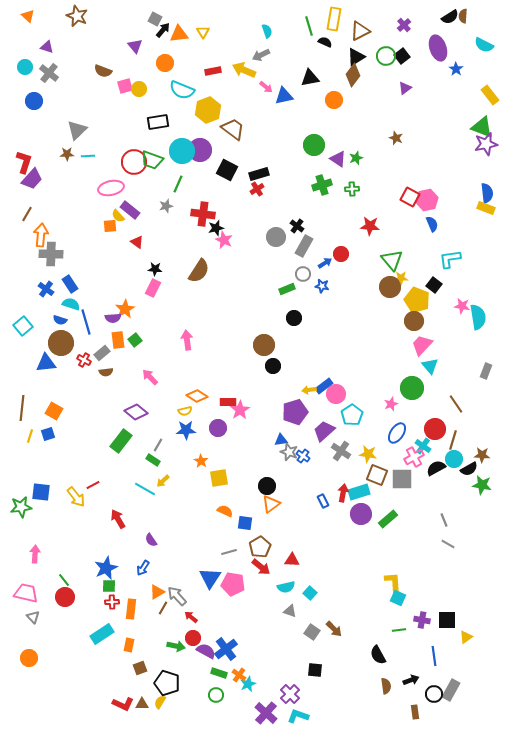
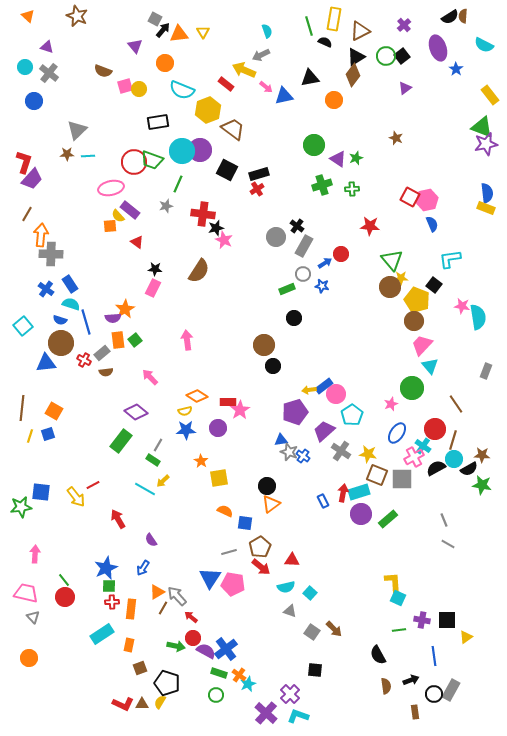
red rectangle at (213, 71): moved 13 px right, 13 px down; rotated 49 degrees clockwise
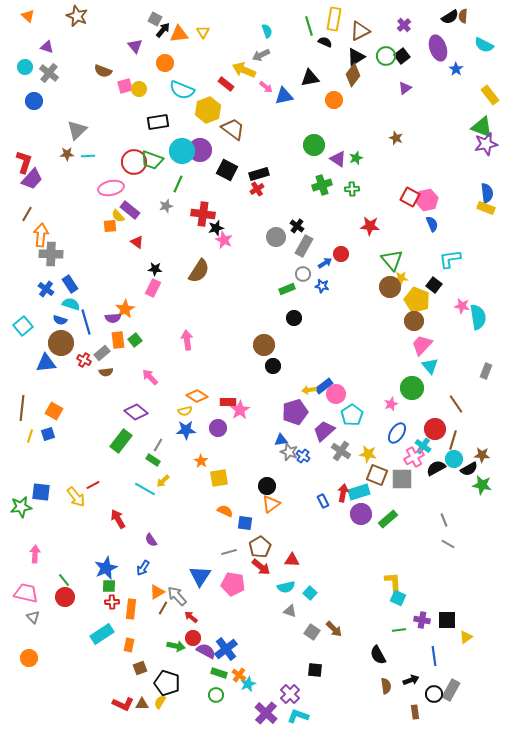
blue triangle at (210, 578): moved 10 px left, 2 px up
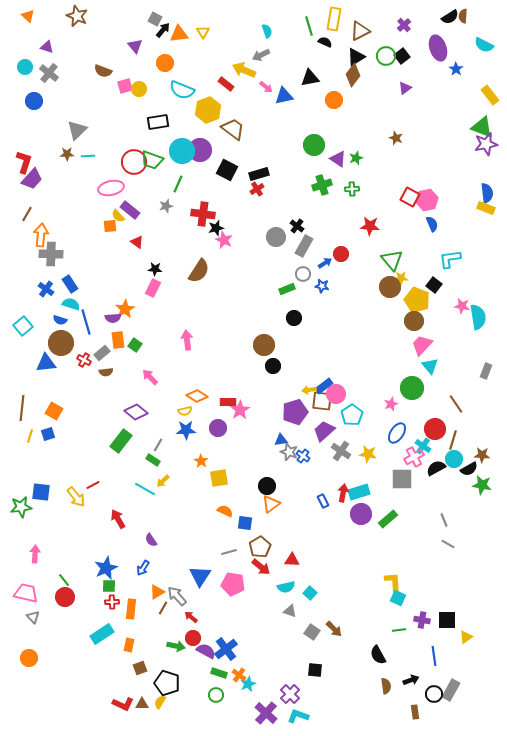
green square at (135, 340): moved 5 px down; rotated 16 degrees counterclockwise
brown square at (377, 475): moved 55 px left, 74 px up; rotated 15 degrees counterclockwise
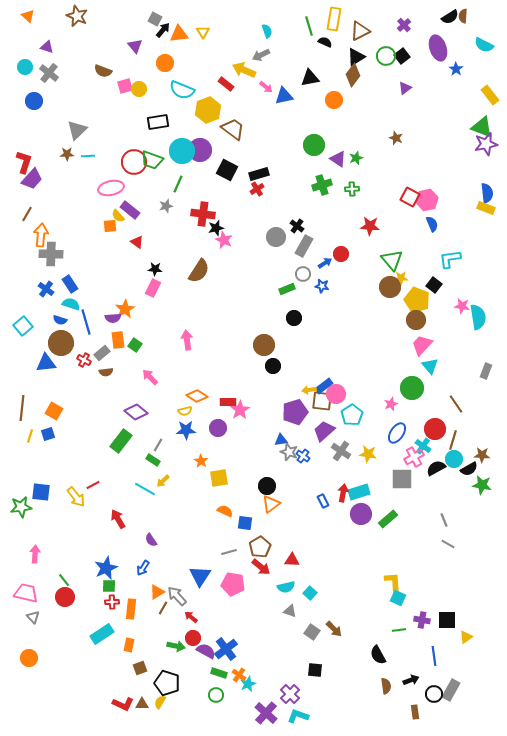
brown circle at (414, 321): moved 2 px right, 1 px up
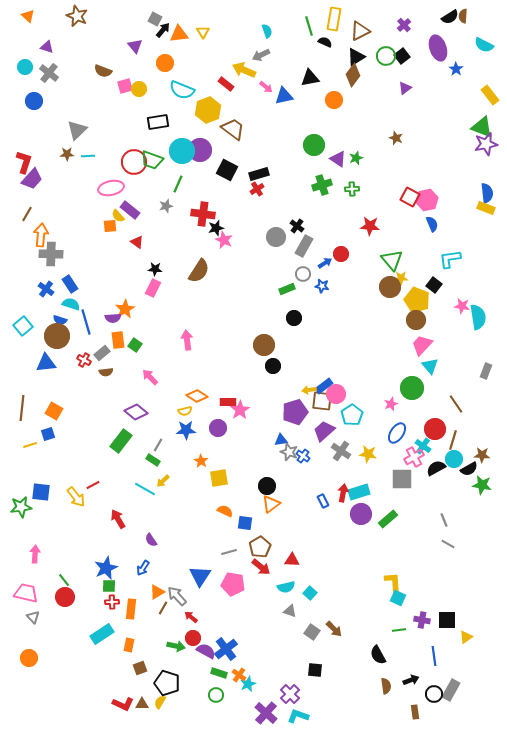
brown circle at (61, 343): moved 4 px left, 7 px up
yellow line at (30, 436): moved 9 px down; rotated 56 degrees clockwise
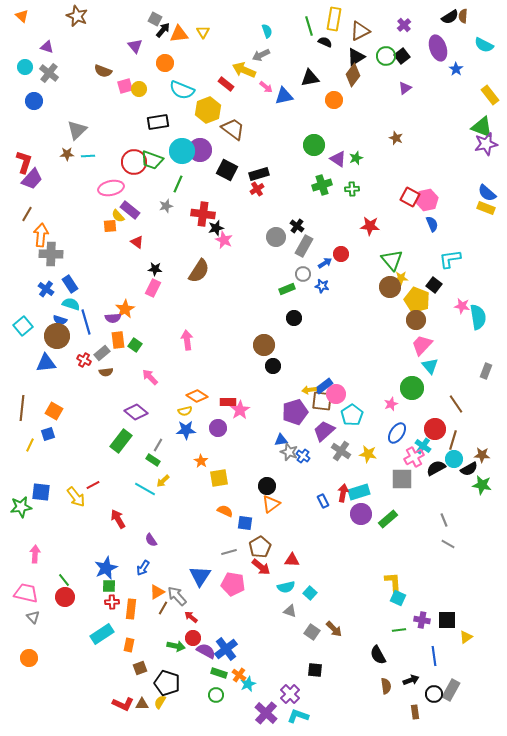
orange triangle at (28, 16): moved 6 px left
blue semicircle at (487, 193): rotated 138 degrees clockwise
yellow line at (30, 445): rotated 48 degrees counterclockwise
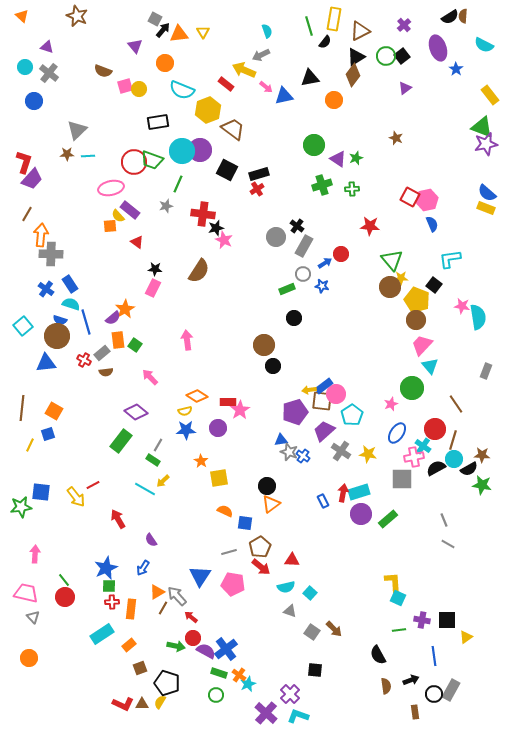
black semicircle at (325, 42): rotated 104 degrees clockwise
purple semicircle at (113, 318): rotated 35 degrees counterclockwise
pink cross at (414, 457): rotated 18 degrees clockwise
orange rectangle at (129, 645): rotated 40 degrees clockwise
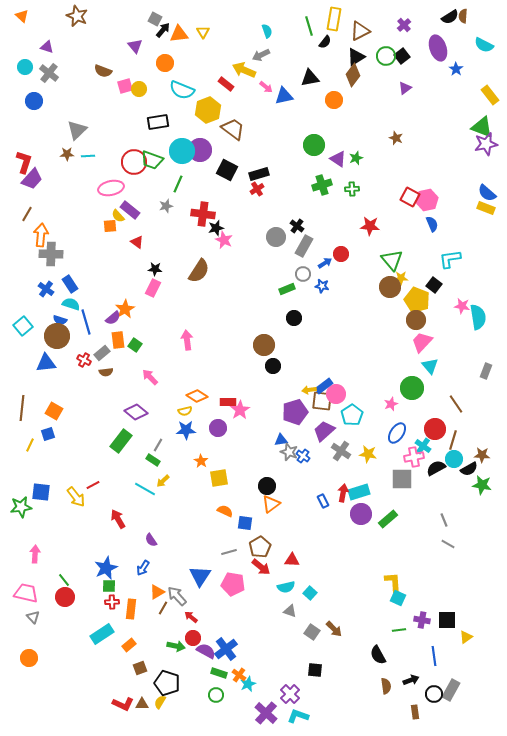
pink trapezoid at (422, 345): moved 3 px up
